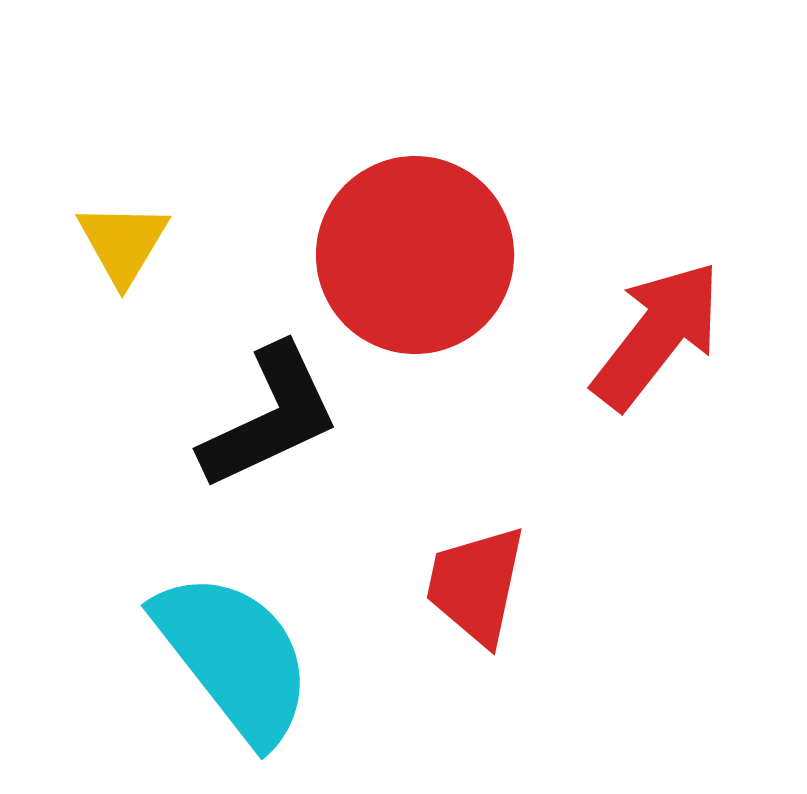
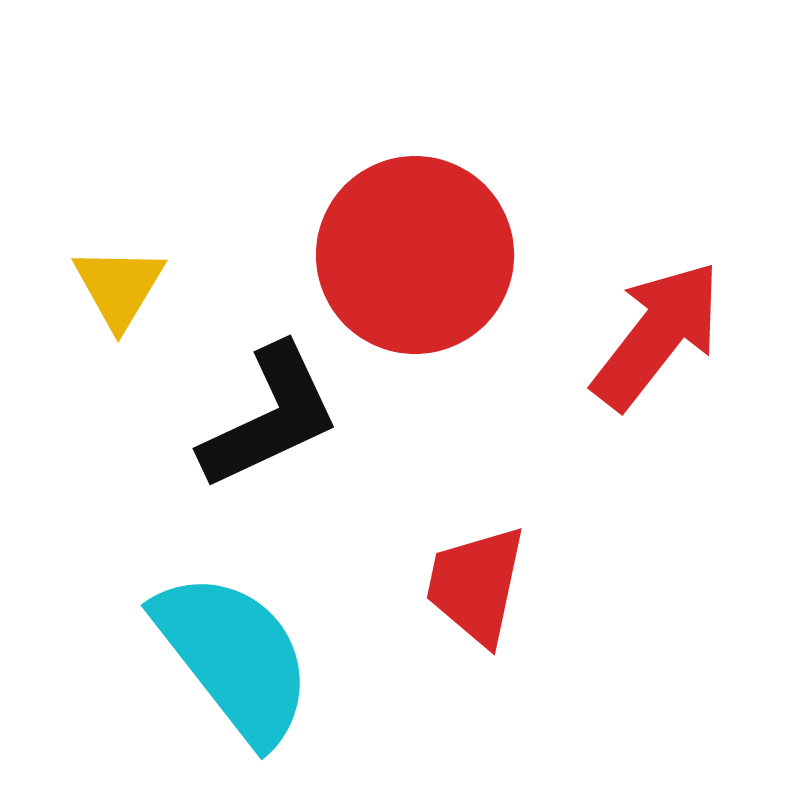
yellow triangle: moved 4 px left, 44 px down
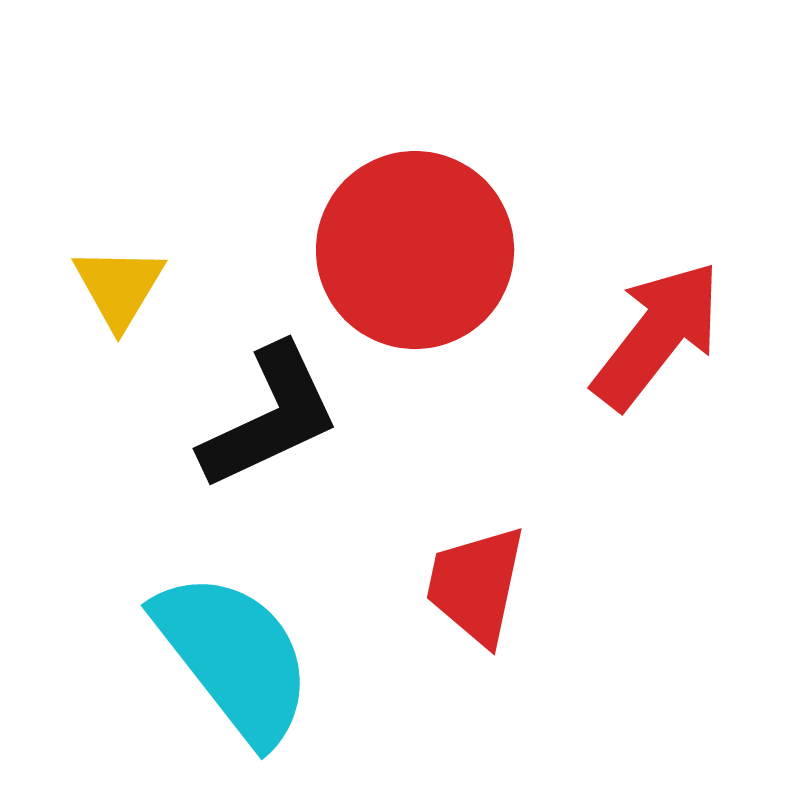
red circle: moved 5 px up
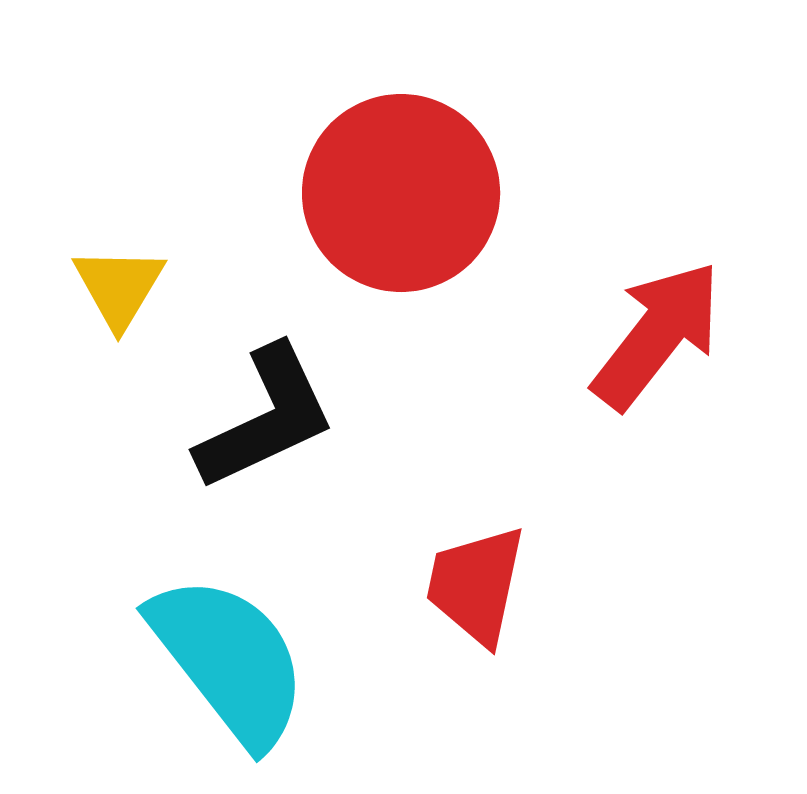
red circle: moved 14 px left, 57 px up
black L-shape: moved 4 px left, 1 px down
cyan semicircle: moved 5 px left, 3 px down
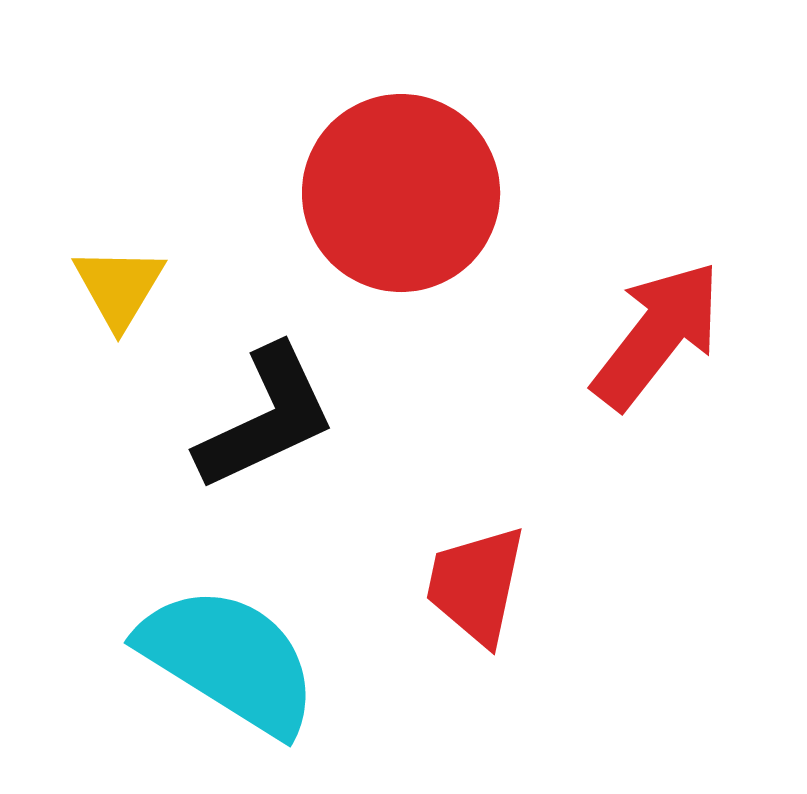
cyan semicircle: rotated 20 degrees counterclockwise
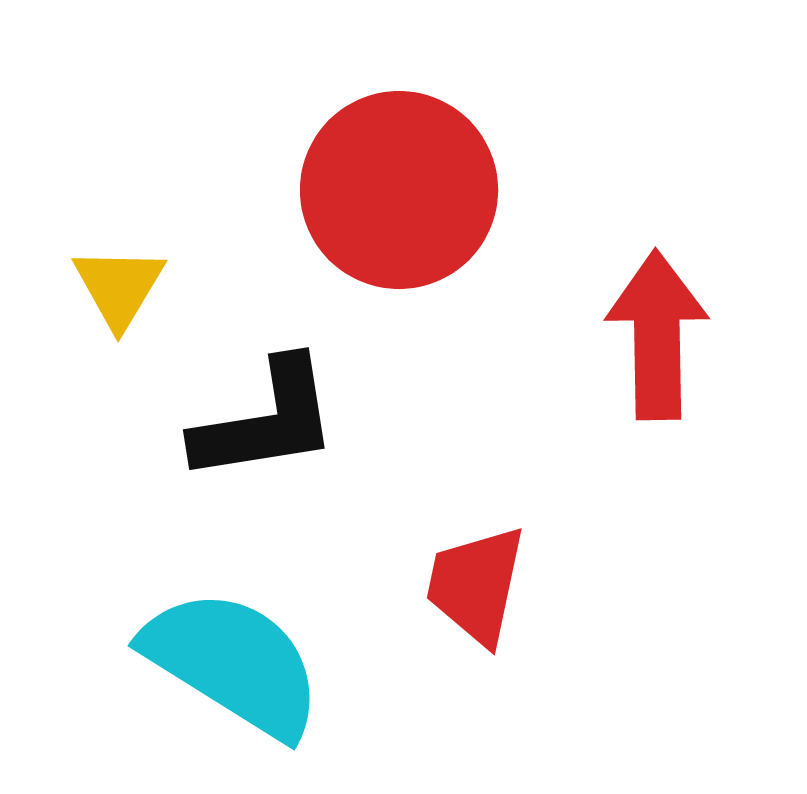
red circle: moved 2 px left, 3 px up
red arrow: rotated 39 degrees counterclockwise
black L-shape: moved 3 px down; rotated 16 degrees clockwise
cyan semicircle: moved 4 px right, 3 px down
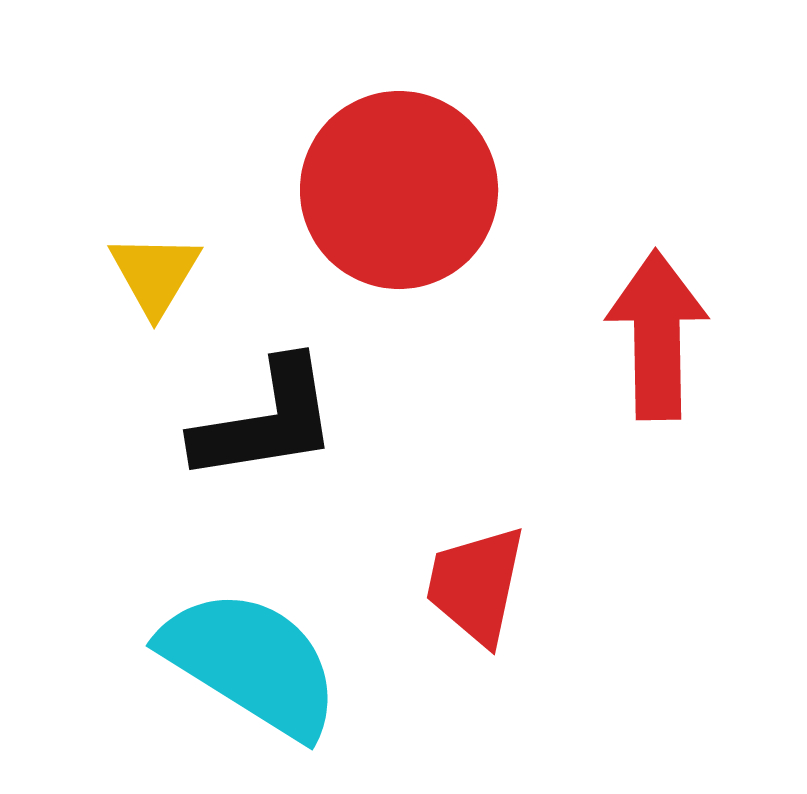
yellow triangle: moved 36 px right, 13 px up
cyan semicircle: moved 18 px right
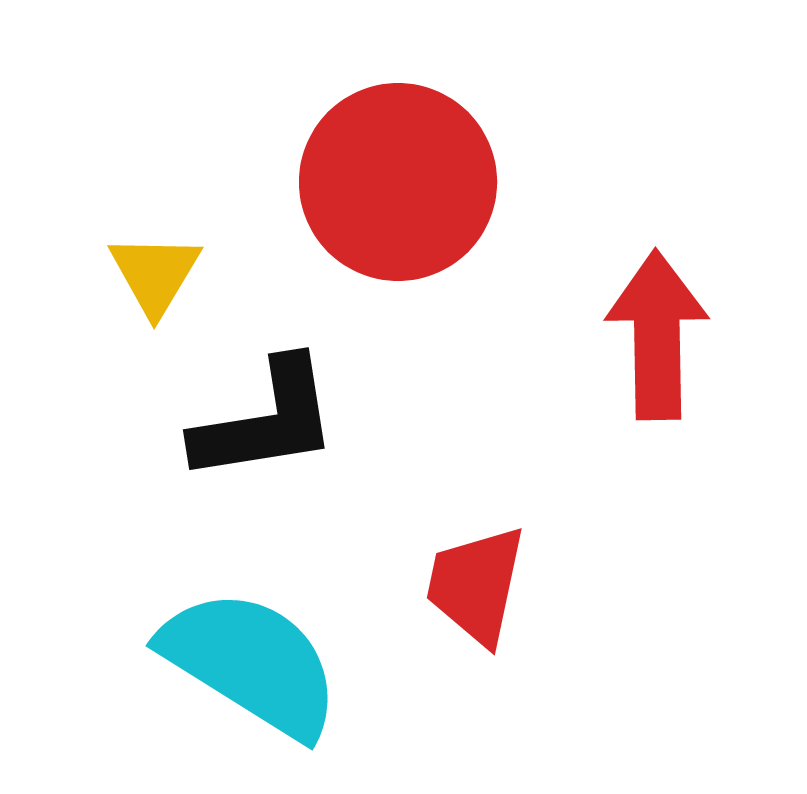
red circle: moved 1 px left, 8 px up
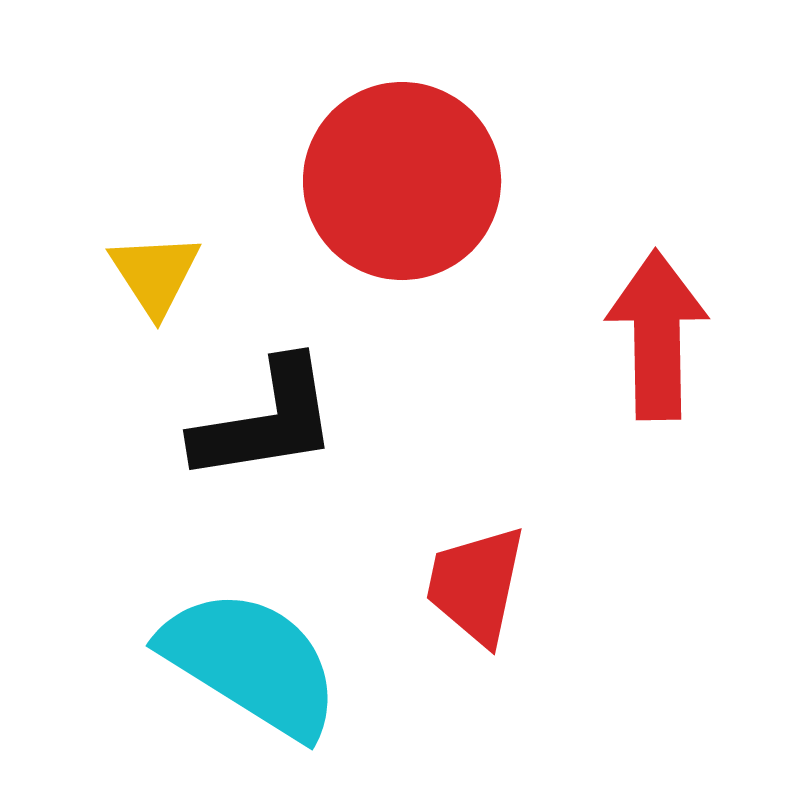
red circle: moved 4 px right, 1 px up
yellow triangle: rotated 4 degrees counterclockwise
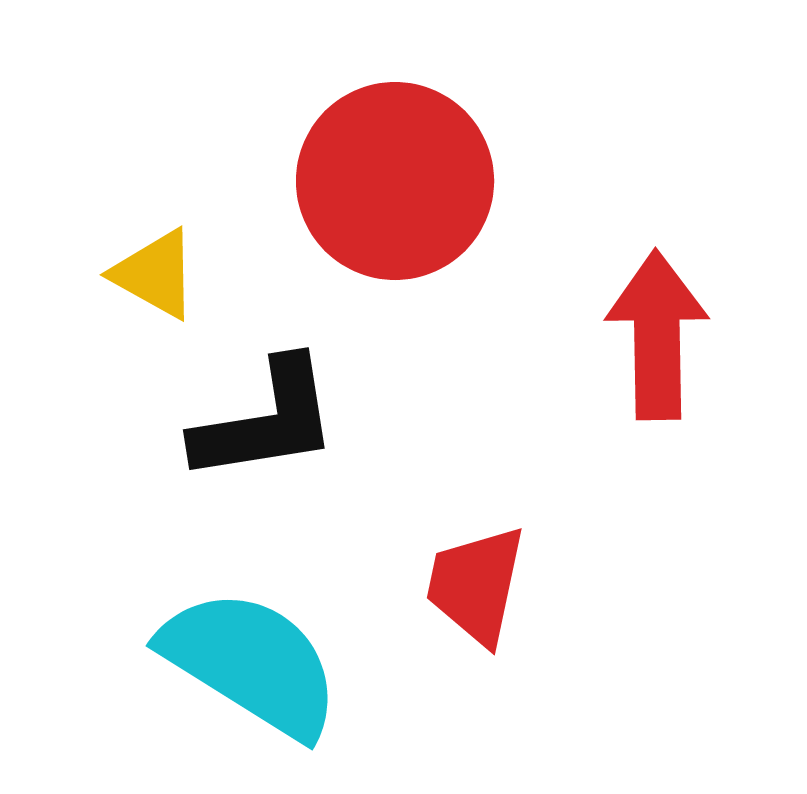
red circle: moved 7 px left
yellow triangle: rotated 28 degrees counterclockwise
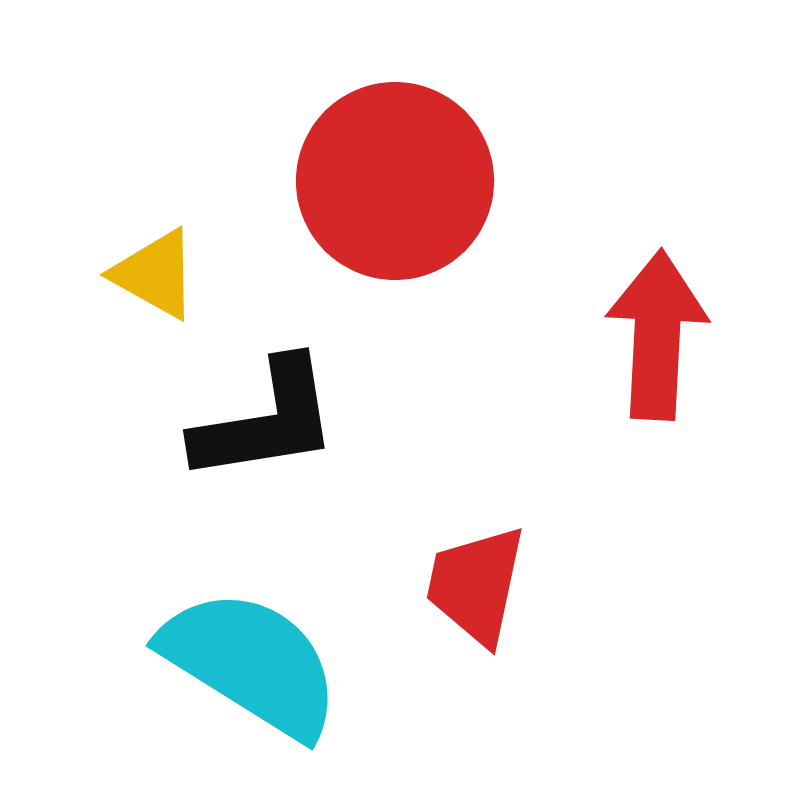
red arrow: rotated 4 degrees clockwise
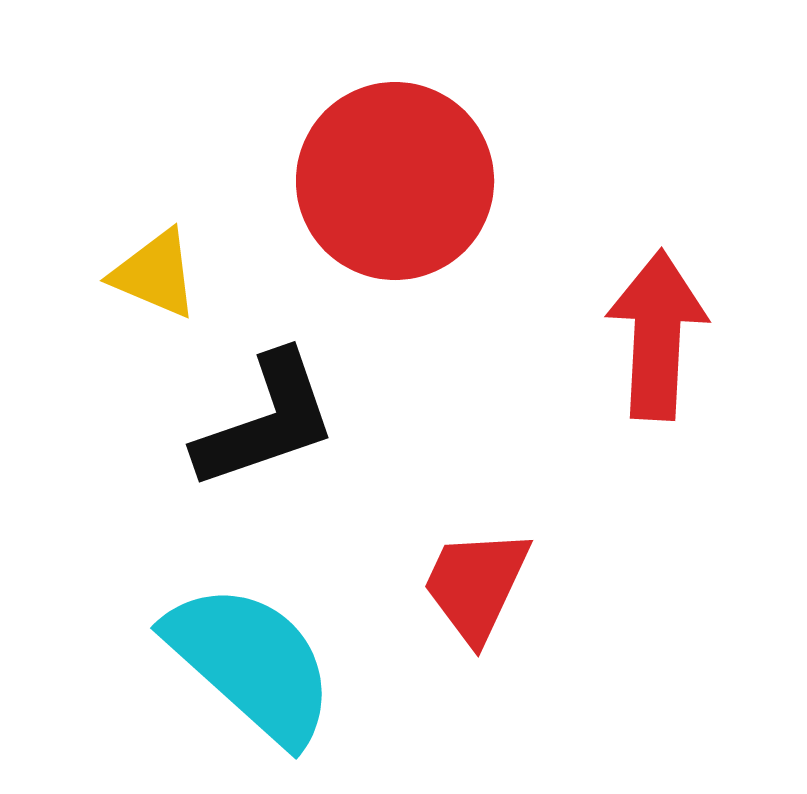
yellow triangle: rotated 6 degrees counterclockwise
black L-shape: rotated 10 degrees counterclockwise
red trapezoid: rotated 13 degrees clockwise
cyan semicircle: rotated 10 degrees clockwise
